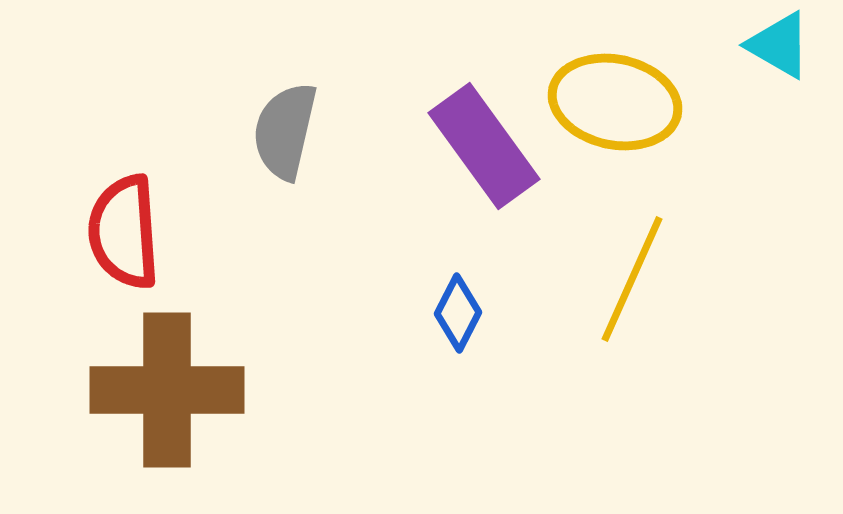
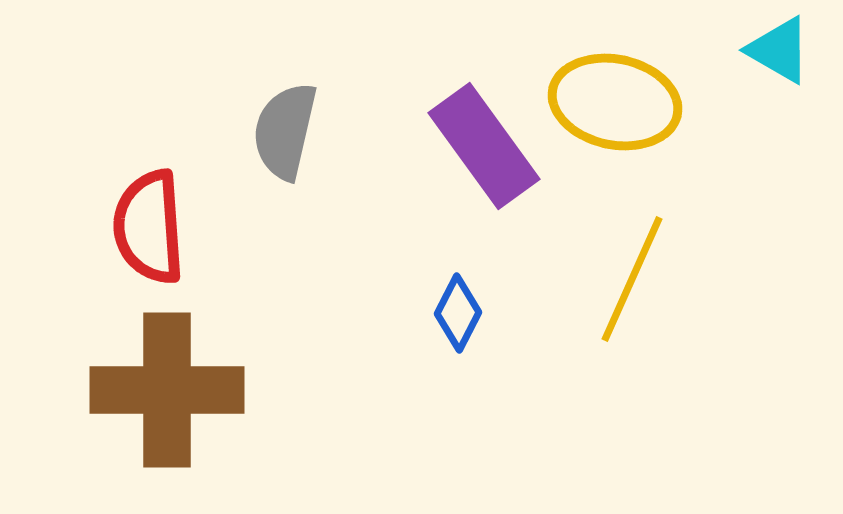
cyan triangle: moved 5 px down
red semicircle: moved 25 px right, 5 px up
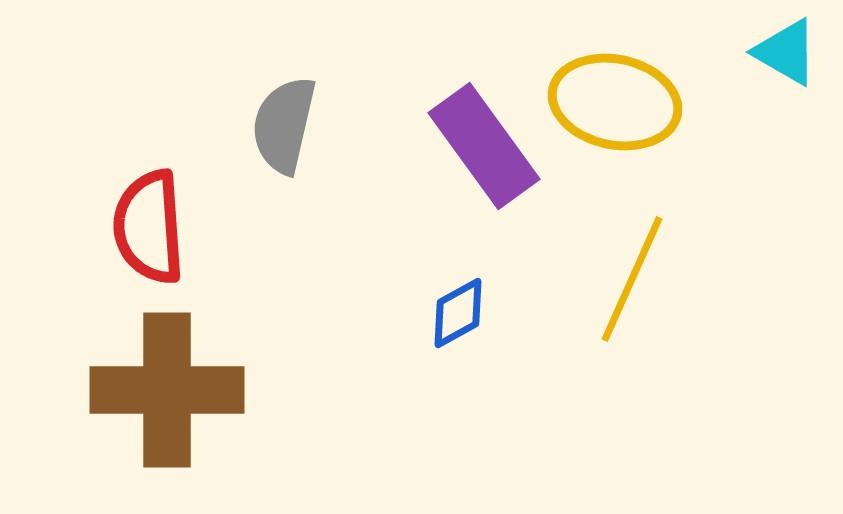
cyan triangle: moved 7 px right, 2 px down
gray semicircle: moved 1 px left, 6 px up
blue diamond: rotated 34 degrees clockwise
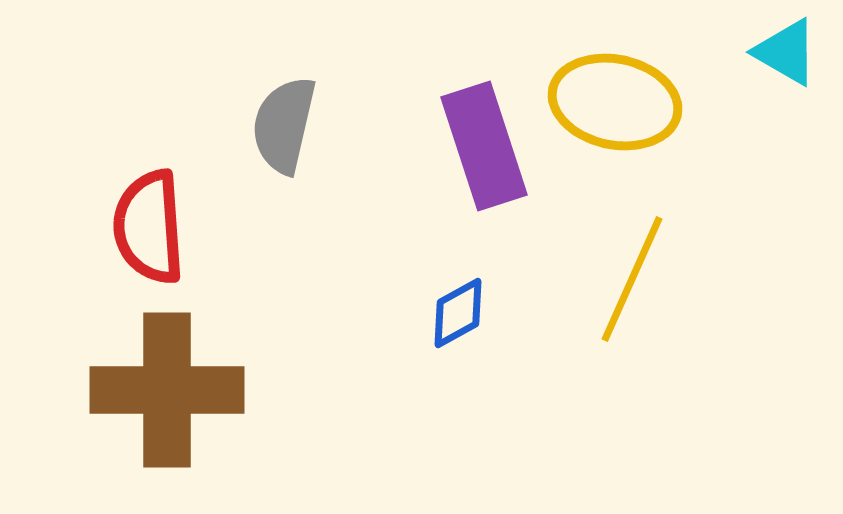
purple rectangle: rotated 18 degrees clockwise
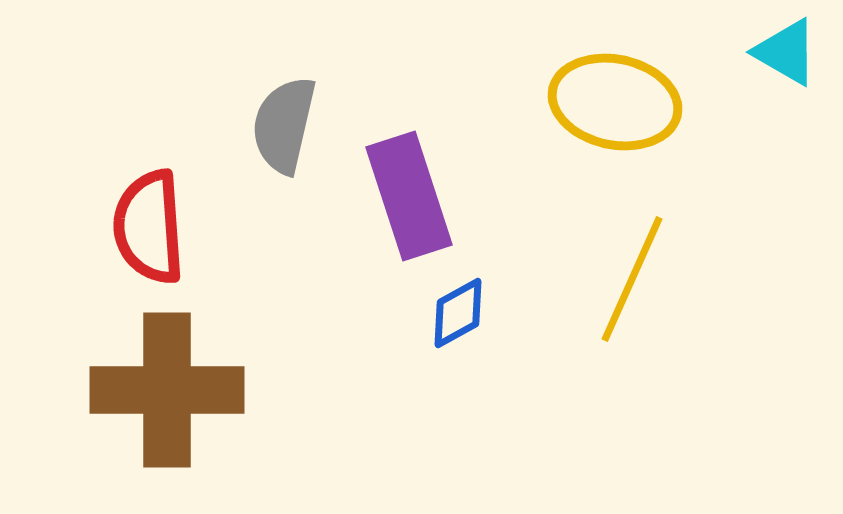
purple rectangle: moved 75 px left, 50 px down
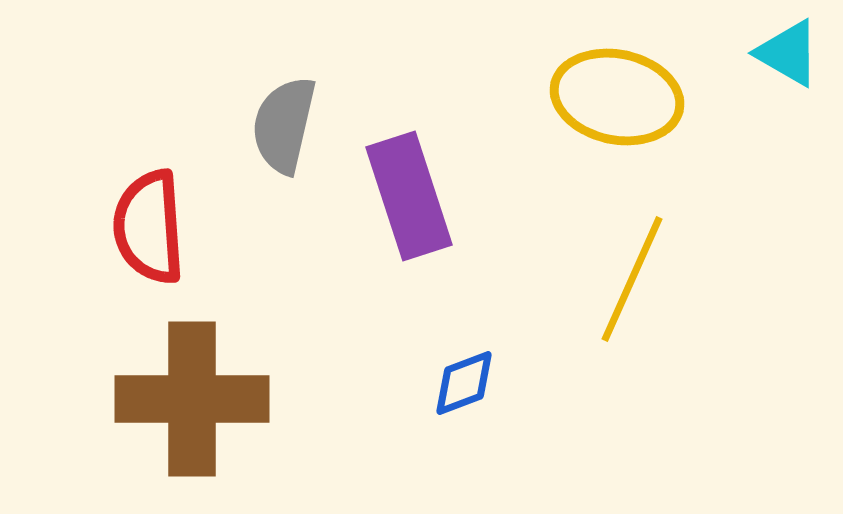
cyan triangle: moved 2 px right, 1 px down
yellow ellipse: moved 2 px right, 5 px up
blue diamond: moved 6 px right, 70 px down; rotated 8 degrees clockwise
brown cross: moved 25 px right, 9 px down
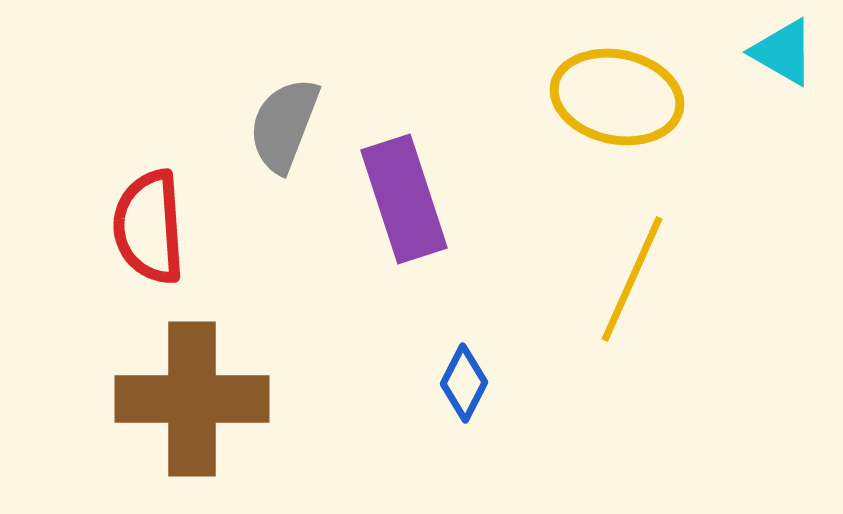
cyan triangle: moved 5 px left, 1 px up
gray semicircle: rotated 8 degrees clockwise
purple rectangle: moved 5 px left, 3 px down
blue diamond: rotated 42 degrees counterclockwise
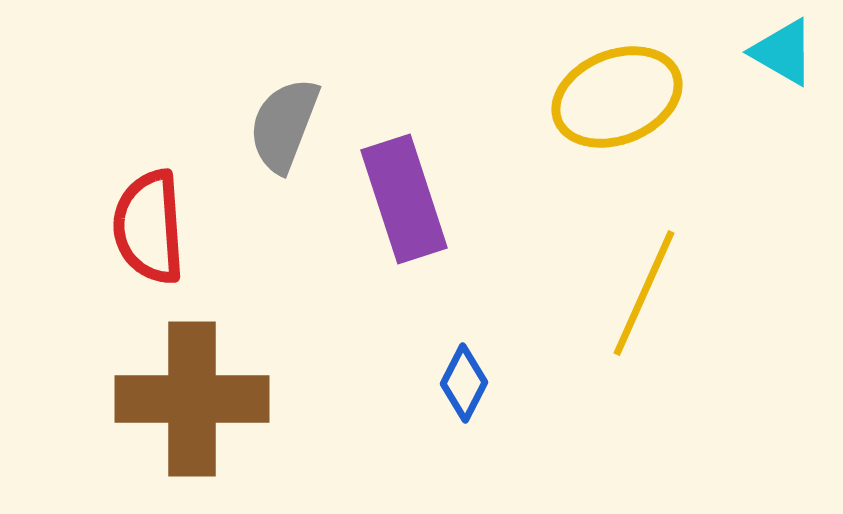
yellow ellipse: rotated 34 degrees counterclockwise
yellow line: moved 12 px right, 14 px down
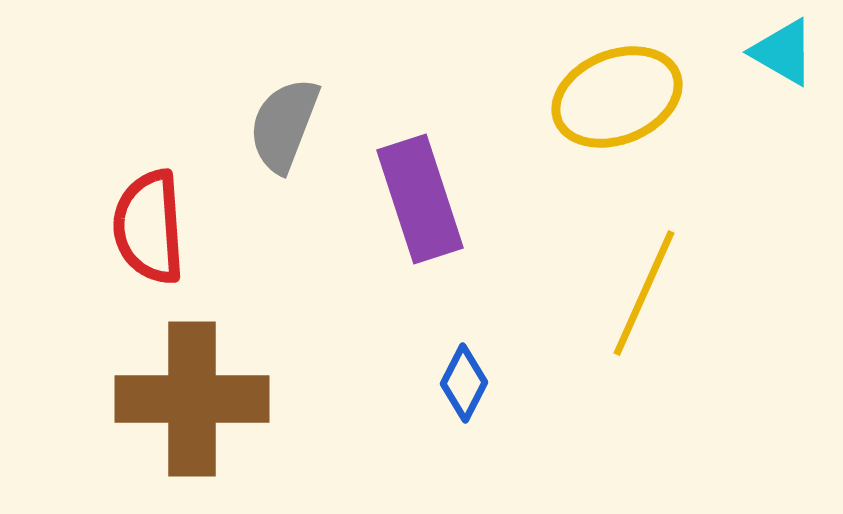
purple rectangle: moved 16 px right
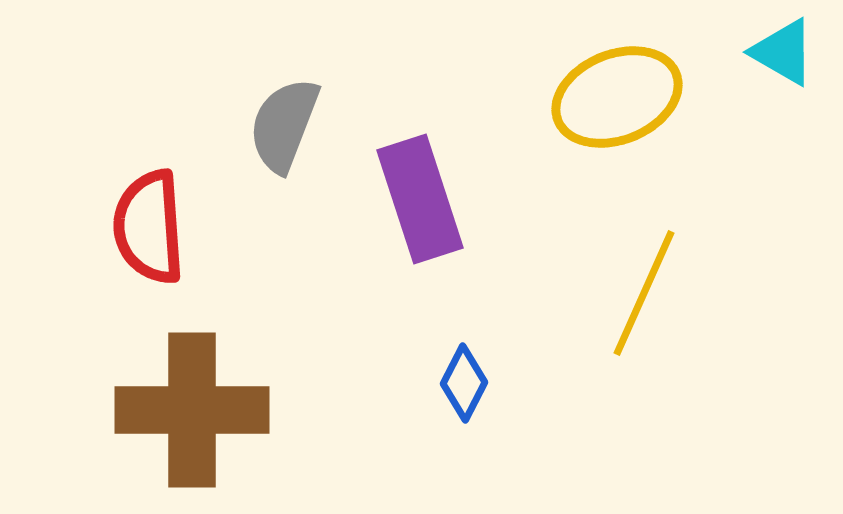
brown cross: moved 11 px down
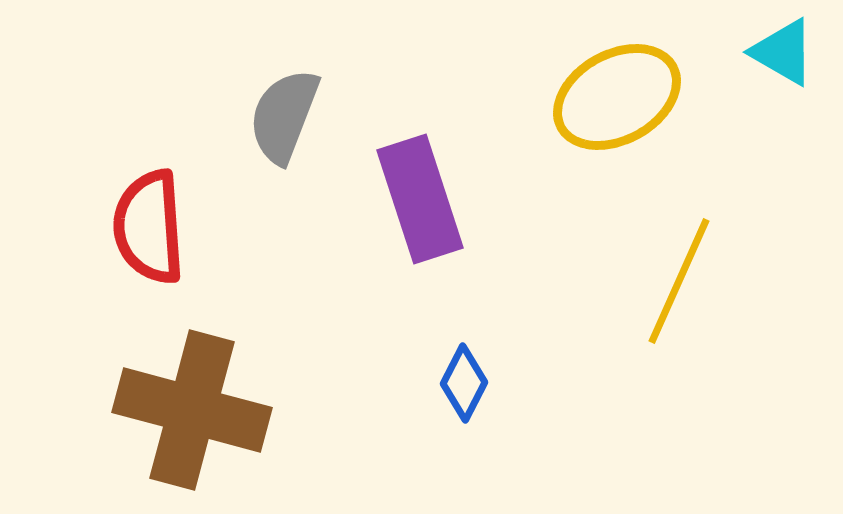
yellow ellipse: rotated 7 degrees counterclockwise
gray semicircle: moved 9 px up
yellow line: moved 35 px right, 12 px up
brown cross: rotated 15 degrees clockwise
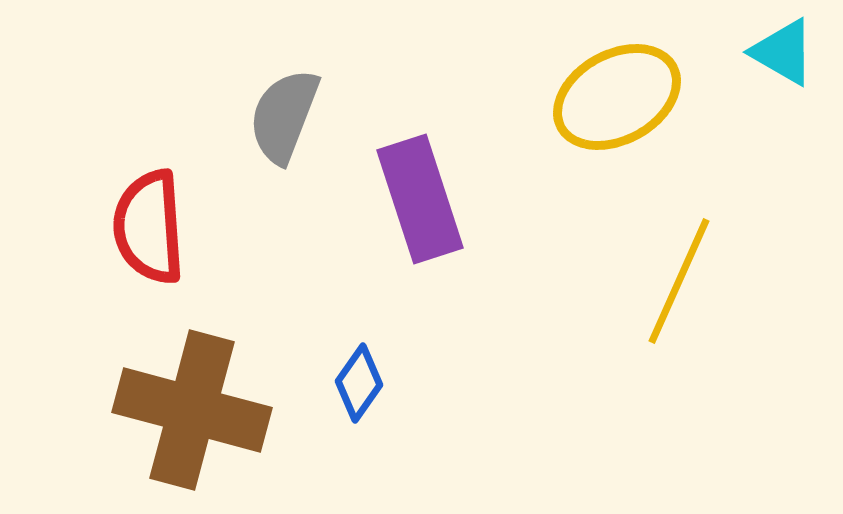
blue diamond: moved 105 px left; rotated 8 degrees clockwise
